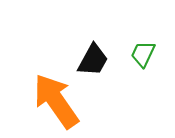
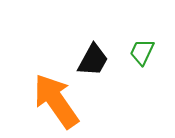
green trapezoid: moved 1 px left, 2 px up
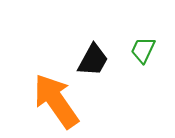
green trapezoid: moved 1 px right, 2 px up
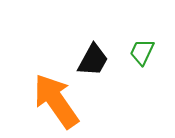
green trapezoid: moved 1 px left, 2 px down
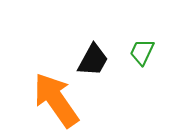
orange arrow: moved 1 px up
